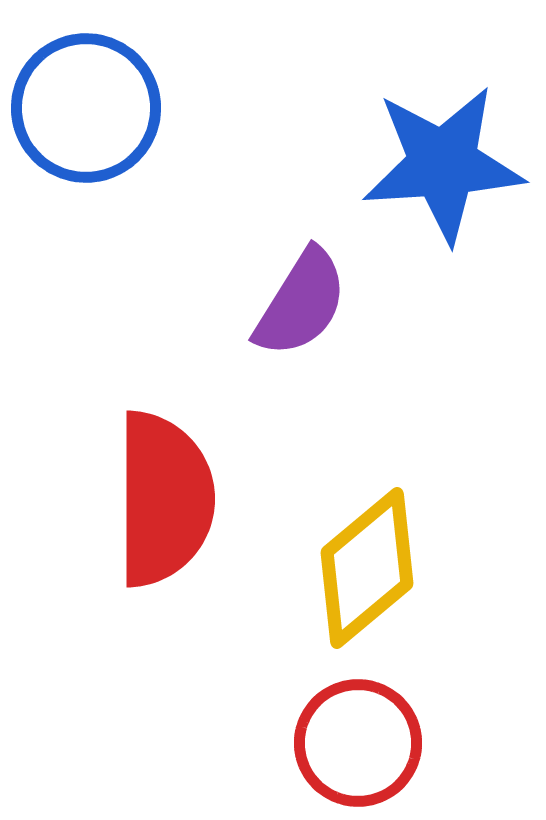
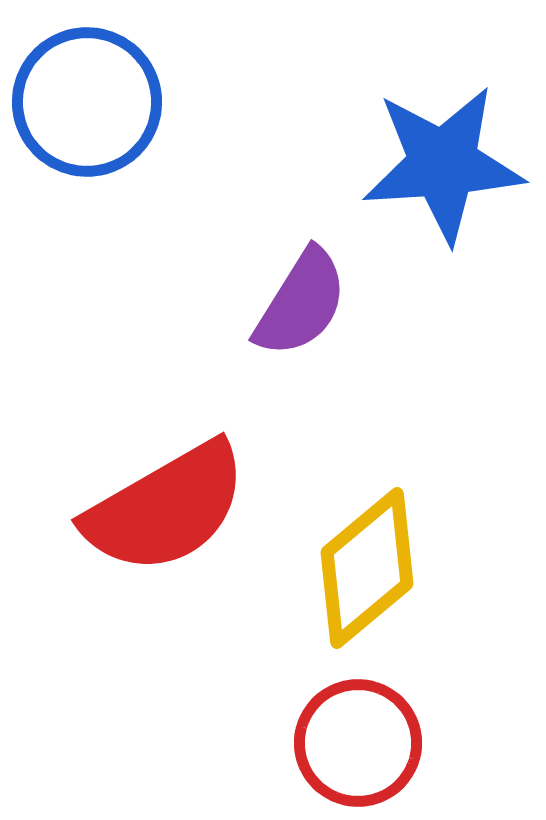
blue circle: moved 1 px right, 6 px up
red semicircle: moved 2 px right, 9 px down; rotated 60 degrees clockwise
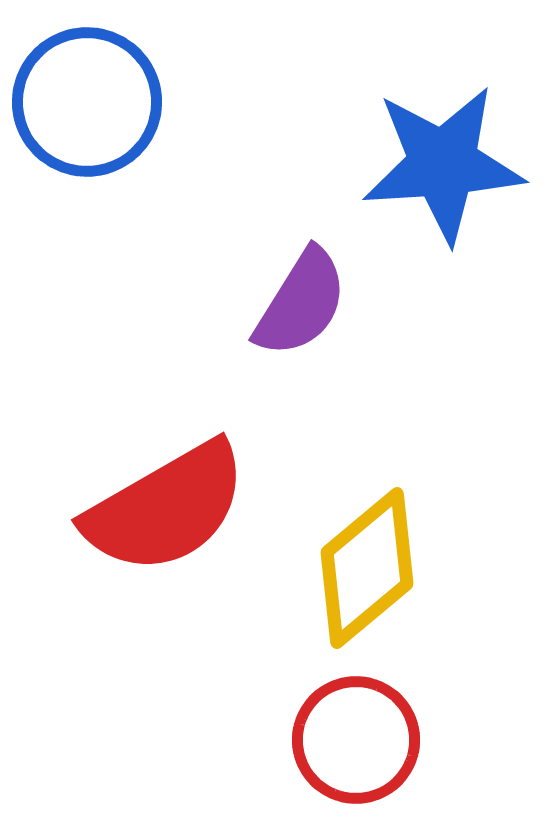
red circle: moved 2 px left, 3 px up
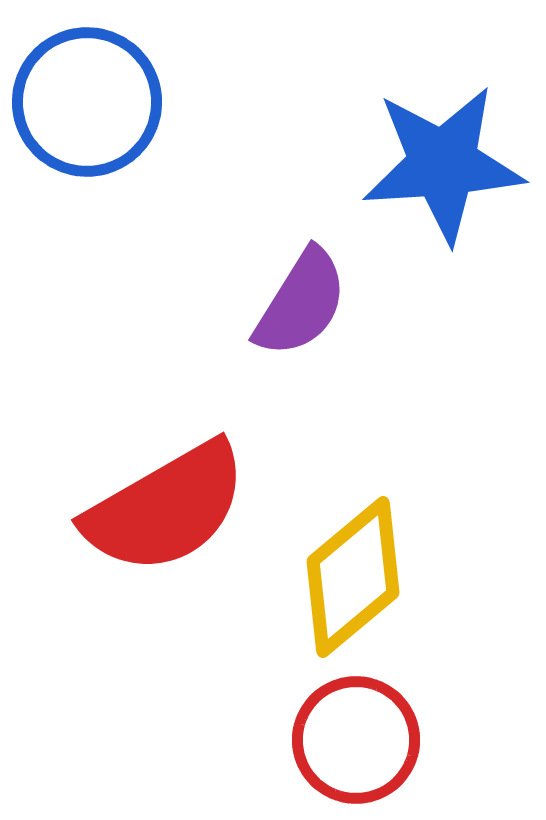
yellow diamond: moved 14 px left, 9 px down
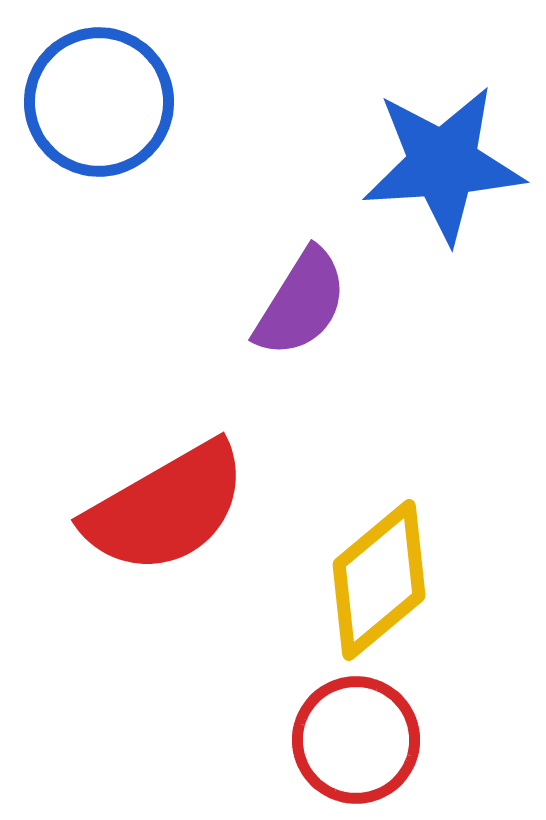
blue circle: moved 12 px right
yellow diamond: moved 26 px right, 3 px down
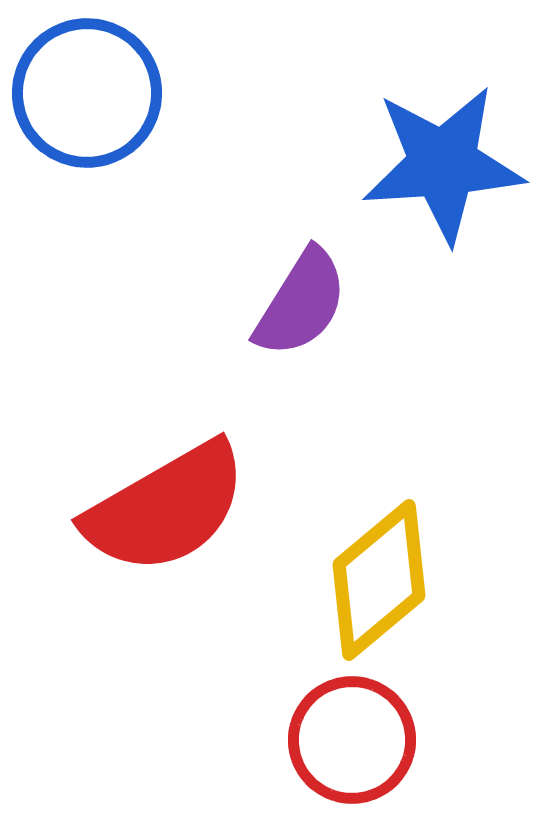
blue circle: moved 12 px left, 9 px up
red circle: moved 4 px left
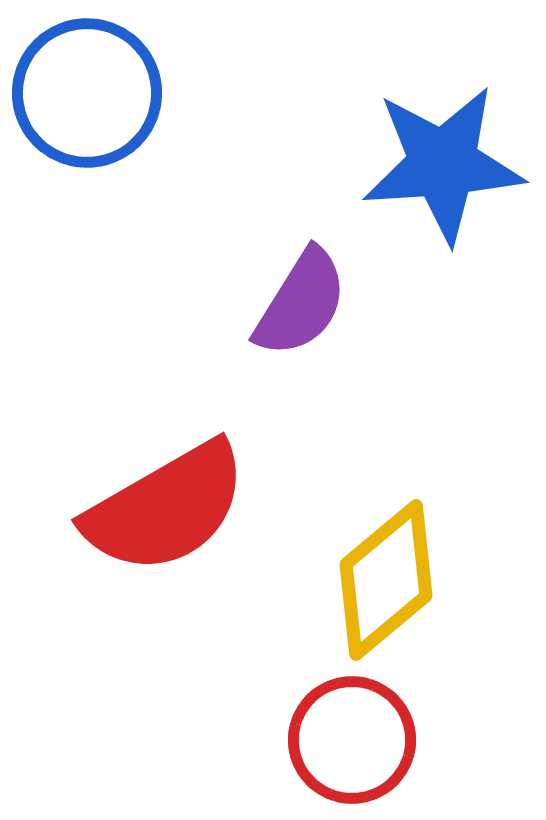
yellow diamond: moved 7 px right
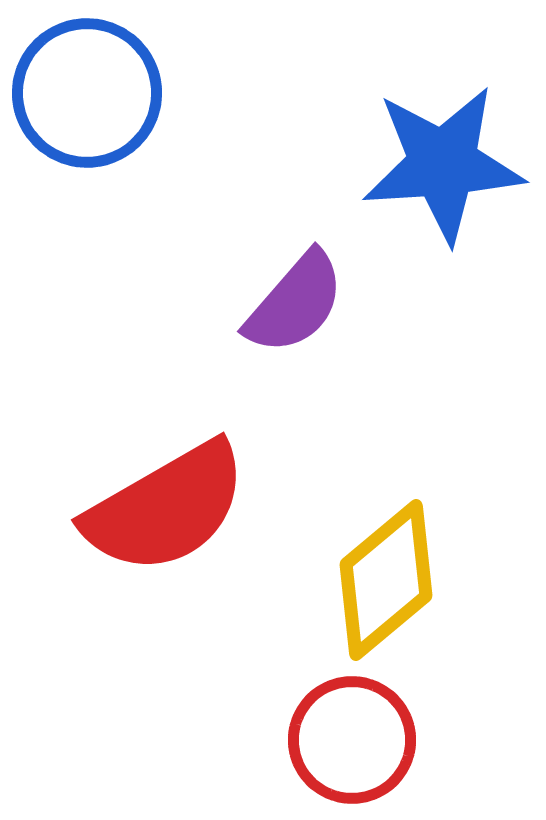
purple semicircle: moved 6 px left; rotated 9 degrees clockwise
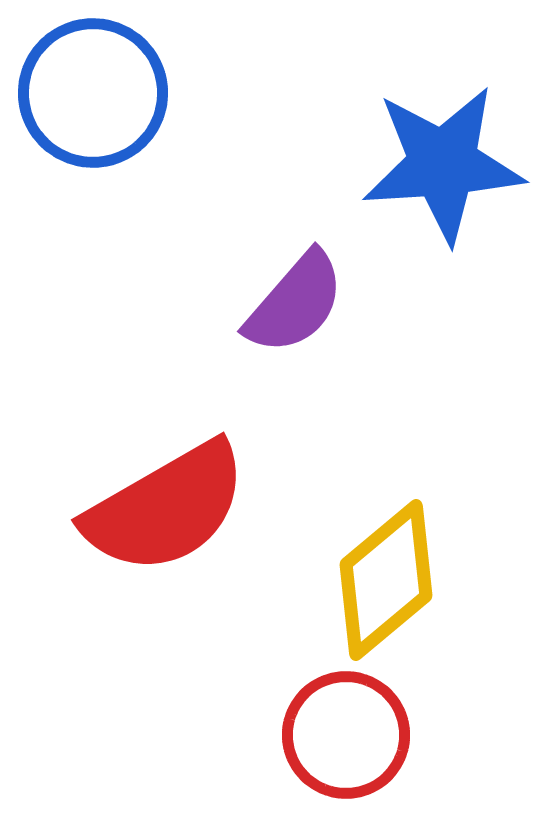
blue circle: moved 6 px right
red circle: moved 6 px left, 5 px up
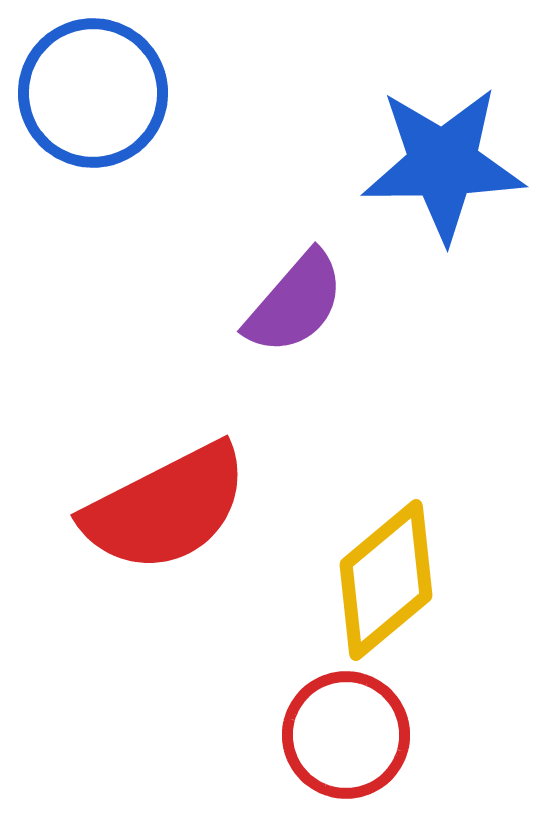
blue star: rotated 3 degrees clockwise
red semicircle: rotated 3 degrees clockwise
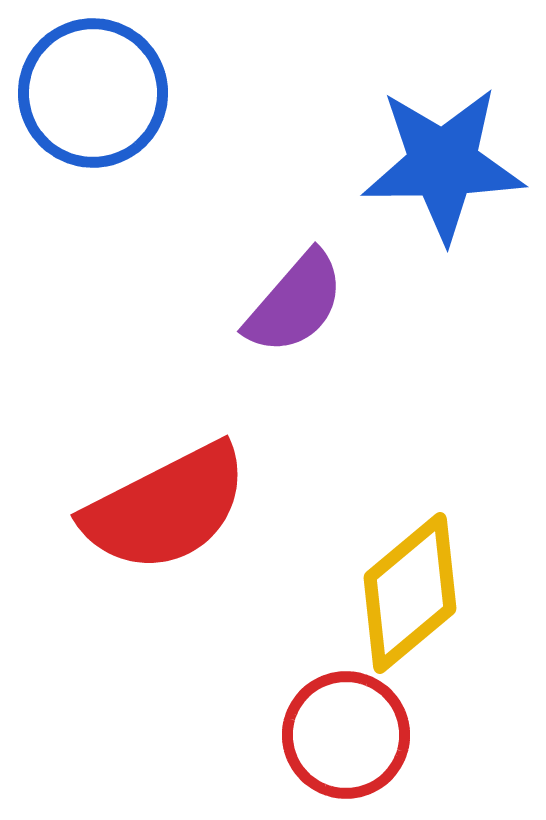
yellow diamond: moved 24 px right, 13 px down
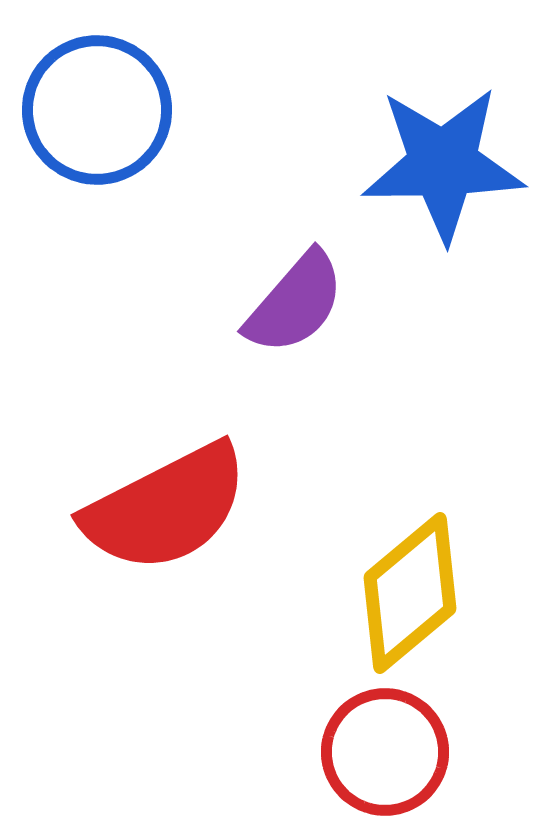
blue circle: moved 4 px right, 17 px down
red circle: moved 39 px right, 17 px down
